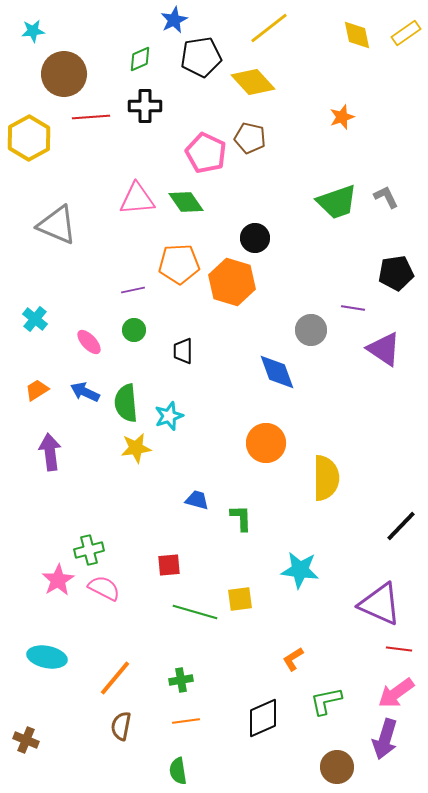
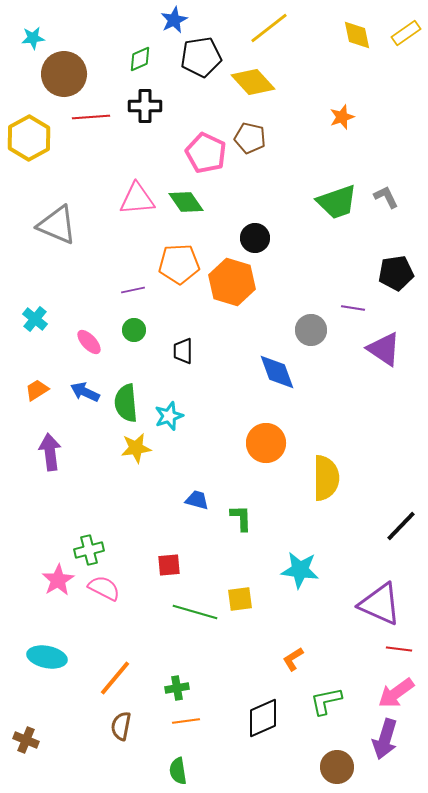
cyan star at (33, 31): moved 7 px down
green cross at (181, 680): moved 4 px left, 8 px down
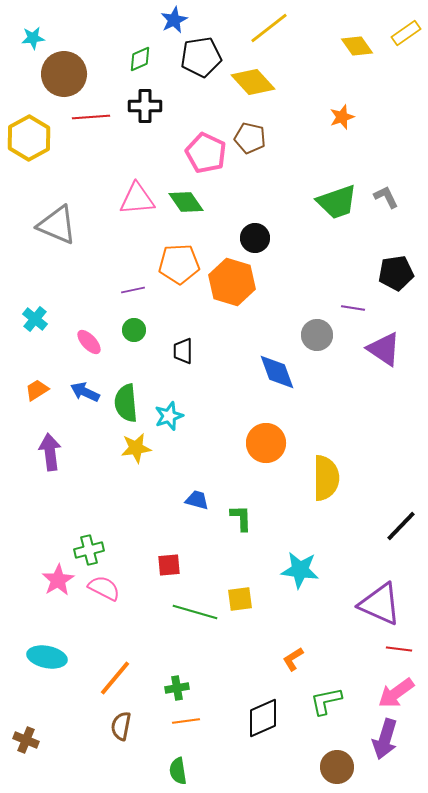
yellow diamond at (357, 35): moved 11 px down; rotated 24 degrees counterclockwise
gray circle at (311, 330): moved 6 px right, 5 px down
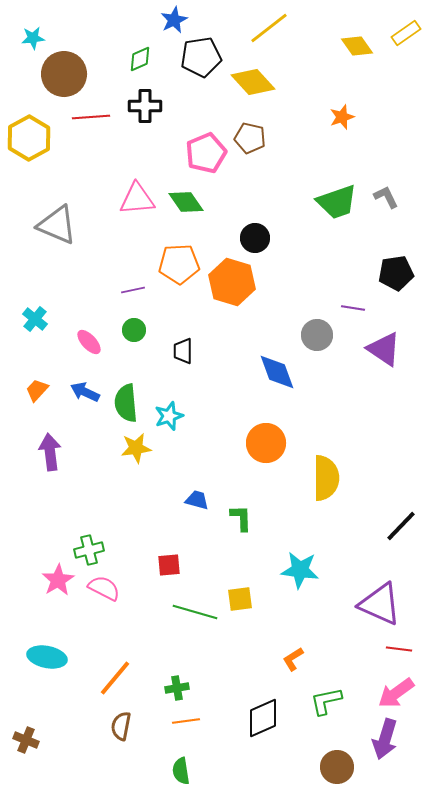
pink pentagon at (206, 153): rotated 24 degrees clockwise
orange trapezoid at (37, 390): rotated 15 degrees counterclockwise
green semicircle at (178, 771): moved 3 px right
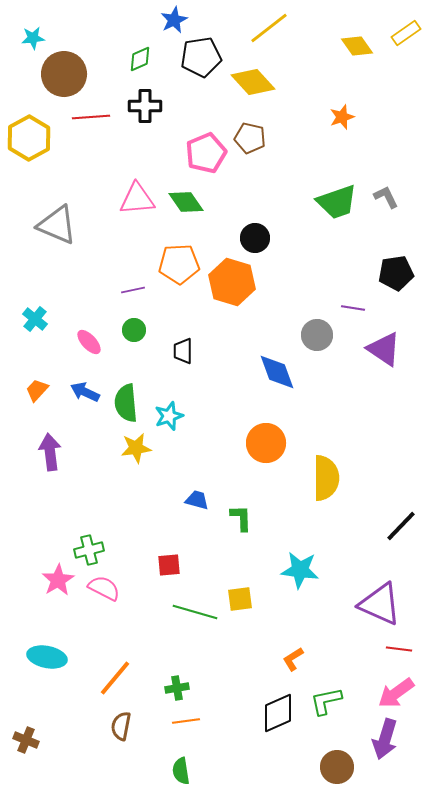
black diamond at (263, 718): moved 15 px right, 5 px up
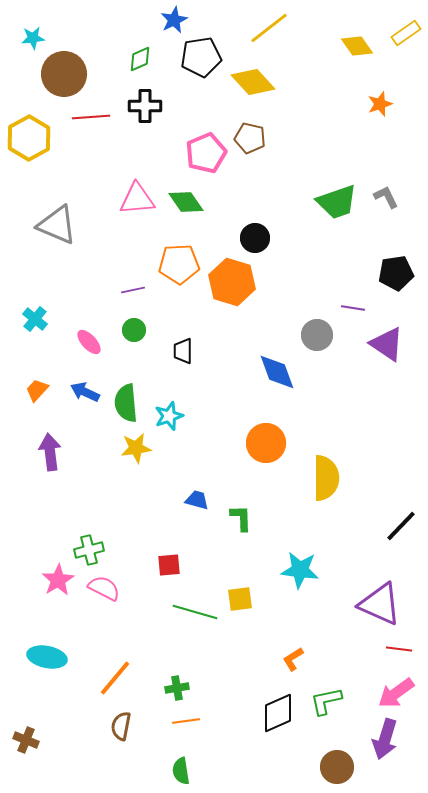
orange star at (342, 117): moved 38 px right, 13 px up
purple triangle at (384, 349): moved 3 px right, 5 px up
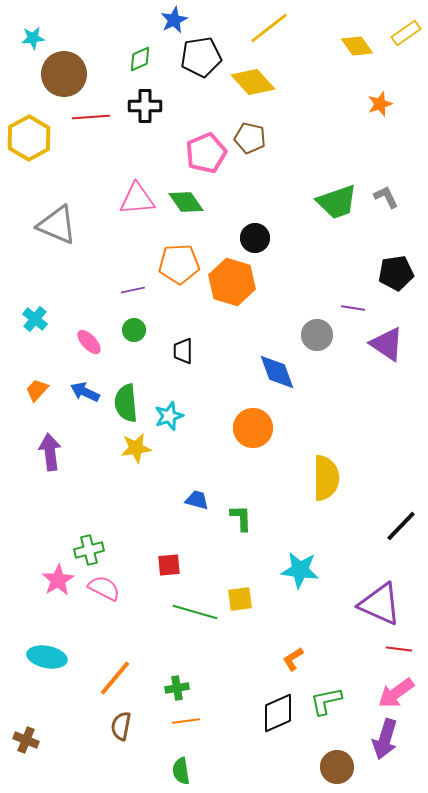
orange circle at (266, 443): moved 13 px left, 15 px up
